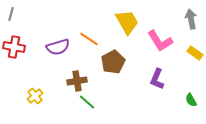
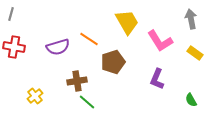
brown pentagon: rotated 10 degrees clockwise
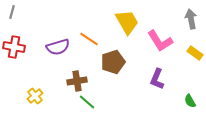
gray line: moved 1 px right, 2 px up
green semicircle: moved 1 px left, 1 px down
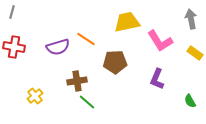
yellow trapezoid: rotated 72 degrees counterclockwise
orange line: moved 3 px left
brown pentagon: moved 2 px right; rotated 15 degrees clockwise
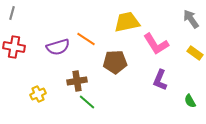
gray line: moved 1 px down
gray arrow: rotated 24 degrees counterclockwise
pink L-shape: moved 4 px left, 3 px down
purple L-shape: moved 3 px right, 1 px down
yellow cross: moved 3 px right, 2 px up; rotated 14 degrees clockwise
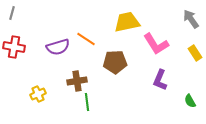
yellow rectangle: rotated 21 degrees clockwise
green line: rotated 42 degrees clockwise
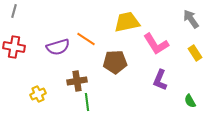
gray line: moved 2 px right, 2 px up
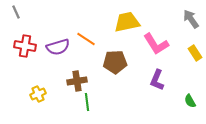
gray line: moved 2 px right, 1 px down; rotated 40 degrees counterclockwise
red cross: moved 11 px right, 1 px up
purple L-shape: moved 3 px left
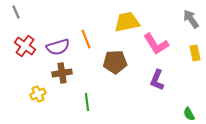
orange line: rotated 36 degrees clockwise
red cross: rotated 25 degrees clockwise
yellow rectangle: rotated 21 degrees clockwise
brown cross: moved 15 px left, 8 px up
green semicircle: moved 1 px left, 13 px down
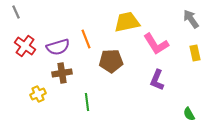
brown pentagon: moved 4 px left, 1 px up
